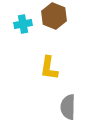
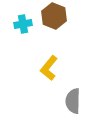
yellow L-shape: rotated 30 degrees clockwise
gray semicircle: moved 5 px right, 6 px up
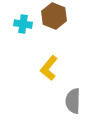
cyan cross: rotated 18 degrees clockwise
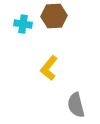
brown hexagon: rotated 25 degrees counterclockwise
gray semicircle: moved 3 px right, 4 px down; rotated 15 degrees counterclockwise
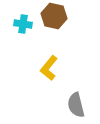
brown hexagon: rotated 15 degrees clockwise
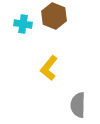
brown hexagon: rotated 10 degrees clockwise
gray semicircle: moved 2 px right; rotated 15 degrees clockwise
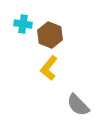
brown hexagon: moved 4 px left, 19 px down
gray semicircle: rotated 45 degrees counterclockwise
